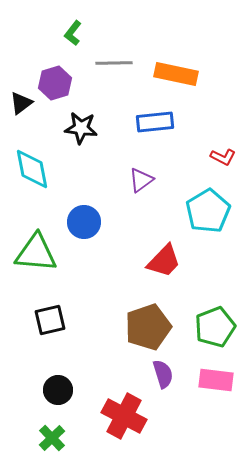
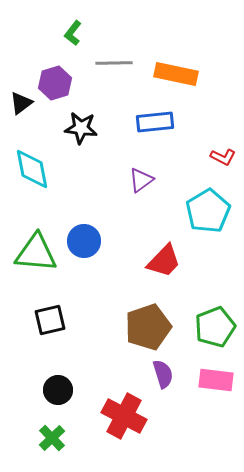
blue circle: moved 19 px down
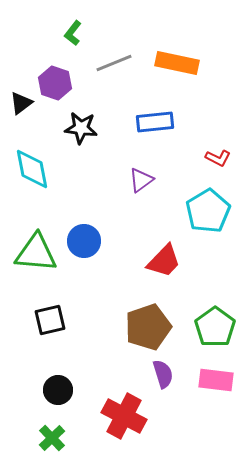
gray line: rotated 21 degrees counterclockwise
orange rectangle: moved 1 px right, 11 px up
purple hexagon: rotated 24 degrees counterclockwise
red L-shape: moved 5 px left, 1 px down
green pentagon: rotated 15 degrees counterclockwise
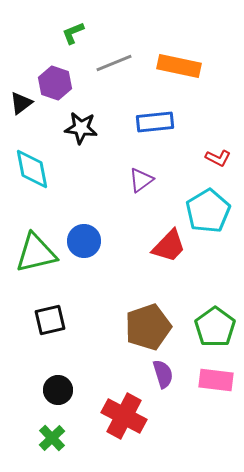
green L-shape: rotated 30 degrees clockwise
orange rectangle: moved 2 px right, 3 px down
green triangle: rotated 18 degrees counterclockwise
red trapezoid: moved 5 px right, 15 px up
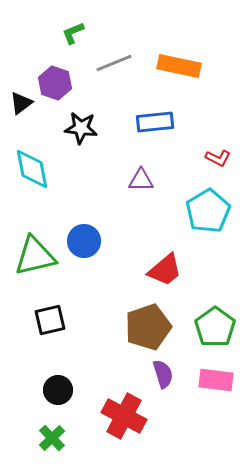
purple triangle: rotated 36 degrees clockwise
red trapezoid: moved 4 px left, 24 px down; rotated 6 degrees clockwise
green triangle: moved 1 px left, 3 px down
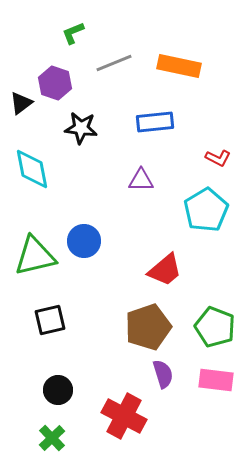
cyan pentagon: moved 2 px left, 1 px up
green pentagon: rotated 15 degrees counterclockwise
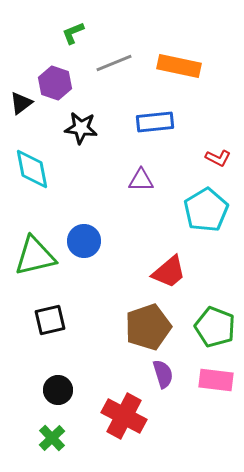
red trapezoid: moved 4 px right, 2 px down
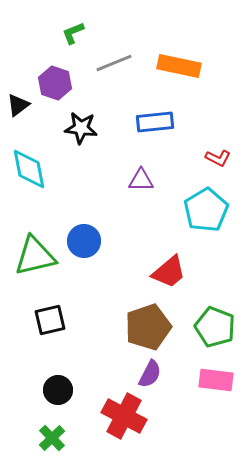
black triangle: moved 3 px left, 2 px down
cyan diamond: moved 3 px left
purple semicircle: moved 13 px left; rotated 44 degrees clockwise
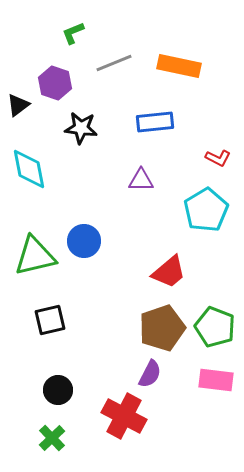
brown pentagon: moved 14 px right, 1 px down
